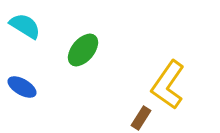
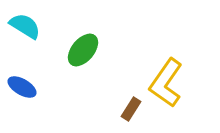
yellow L-shape: moved 2 px left, 2 px up
brown rectangle: moved 10 px left, 9 px up
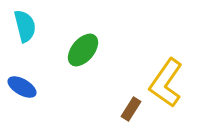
cyan semicircle: rotated 44 degrees clockwise
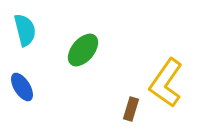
cyan semicircle: moved 4 px down
blue ellipse: rotated 28 degrees clockwise
brown rectangle: rotated 15 degrees counterclockwise
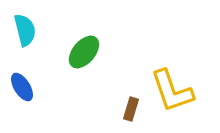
green ellipse: moved 1 px right, 2 px down
yellow L-shape: moved 6 px right, 8 px down; rotated 54 degrees counterclockwise
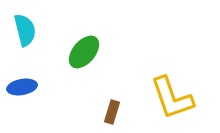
blue ellipse: rotated 68 degrees counterclockwise
yellow L-shape: moved 7 px down
brown rectangle: moved 19 px left, 3 px down
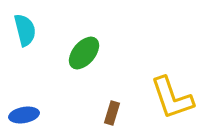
green ellipse: moved 1 px down
blue ellipse: moved 2 px right, 28 px down
brown rectangle: moved 1 px down
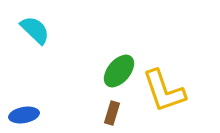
cyan semicircle: moved 10 px right; rotated 32 degrees counterclockwise
green ellipse: moved 35 px right, 18 px down
yellow L-shape: moved 8 px left, 7 px up
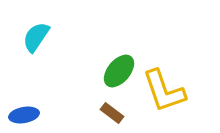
cyan semicircle: moved 1 px right, 7 px down; rotated 100 degrees counterclockwise
brown rectangle: rotated 70 degrees counterclockwise
